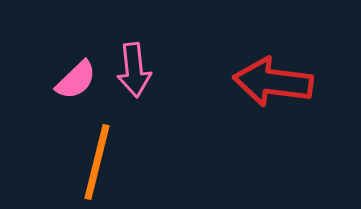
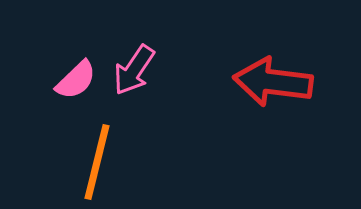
pink arrow: rotated 40 degrees clockwise
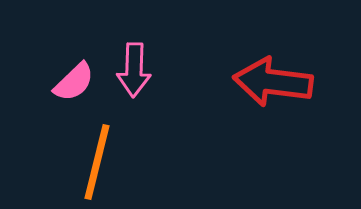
pink arrow: rotated 32 degrees counterclockwise
pink semicircle: moved 2 px left, 2 px down
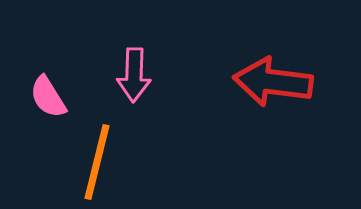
pink arrow: moved 5 px down
pink semicircle: moved 26 px left, 15 px down; rotated 102 degrees clockwise
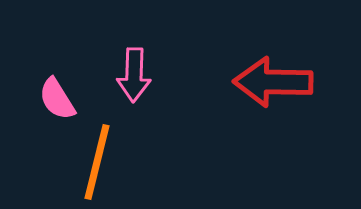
red arrow: rotated 6 degrees counterclockwise
pink semicircle: moved 9 px right, 2 px down
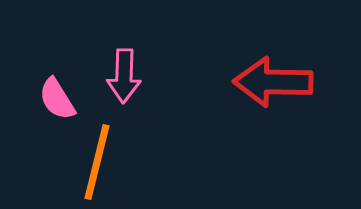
pink arrow: moved 10 px left, 1 px down
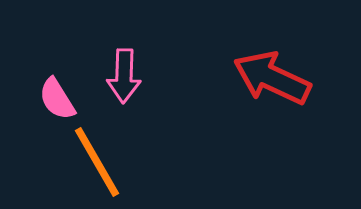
red arrow: moved 1 px left, 4 px up; rotated 24 degrees clockwise
orange line: rotated 44 degrees counterclockwise
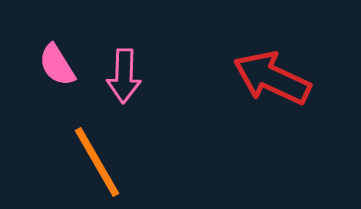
pink semicircle: moved 34 px up
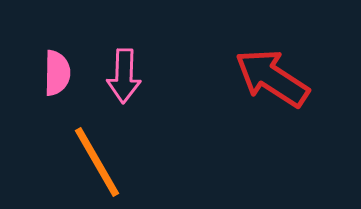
pink semicircle: moved 8 px down; rotated 147 degrees counterclockwise
red arrow: rotated 8 degrees clockwise
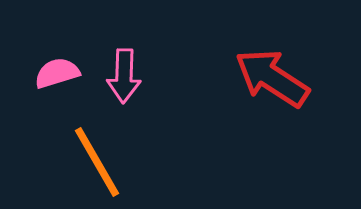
pink semicircle: rotated 108 degrees counterclockwise
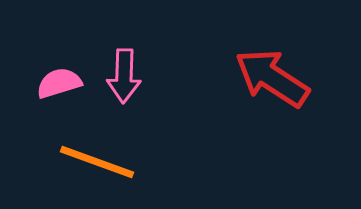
pink semicircle: moved 2 px right, 10 px down
orange line: rotated 40 degrees counterclockwise
